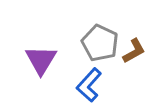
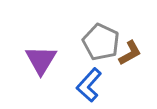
gray pentagon: moved 1 px right, 1 px up
brown L-shape: moved 4 px left, 2 px down
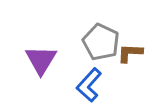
brown L-shape: rotated 148 degrees counterclockwise
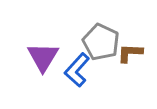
purple triangle: moved 2 px right, 3 px up
blue L-shape: moved 12 px left, 15 px up
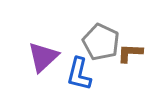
purple triangle: rotated 16 degrees clockwise
blue L-shape: moved 2 px right, 4 px down; rotated 28 degrees counterclockwise
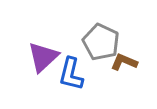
brown L-shape: moved 6 px left, 9 px down; rotated 20 degrees clockwise
blue L-shape: moved 8 px left
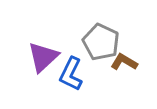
brown L-shape: rotated 8 degrees clockwise
blue L-shape: rotated 12 degrees clockwise
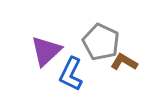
purple triangle: moved 3 px right, 6 px up
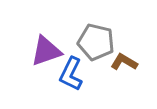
gray pentagon: moved 5 px left; rotated 12 degrees counterclockwise
purple triangle: rotated 24 degrees clockwise
